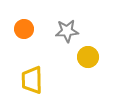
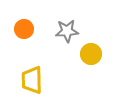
yellow circle: moved 3 px right, 3 px up
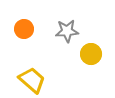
yellow trapezoid: rotated 132 degrees clockwise
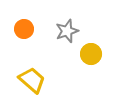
gray star: rotated 15 degrees counterclockwise
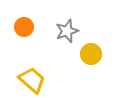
orange circle: moved 2 px up
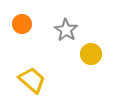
orange circle: moved 2 px left, 3 px up
gray star: moved 1 px left, 1 px up; rotated 20 degrees counterclockwise
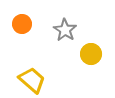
gray star: moved 1 px left
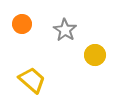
yellow circle: moved 4 px right, 1 px down
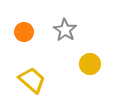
orange circle: moved 2 px right, 8 px down
yellow circle: moved 5 px left, 9 px down
